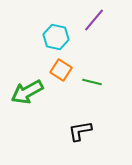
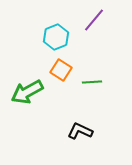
cyan hexagon: rotated 25 degrees clockwise
green line: rotated 18 degrees counterclockwise
black L-shape: rotated 35 degrees clockwise
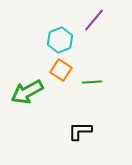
cyan hexagon: moved 4 px right, 3 px down
black L-shape: rotated 25 degrees counterclockwise
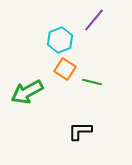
orange square: moved 4 px right, 1 px up
green line: rotated 18 degrees clockwise
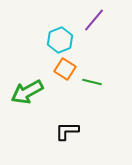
black L-shape: moved 13 px left
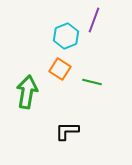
purple line: rotated 20 degrees counterclockwise
cyan hexagon: moved 6 px right, 4 px up
orange square: moved 5 px left
green arrow: rotated 128 degrees clockwise
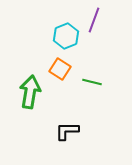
green arrow: moved 3 px right
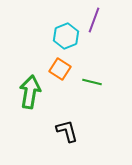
black L-shape: rotated 75 degrees clockwise
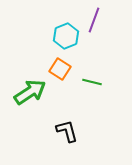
green arrow: rotated 48 degrees clockwise
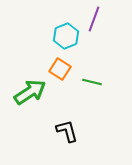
purple line: moved 1 px up
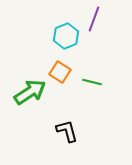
orange square: moved 3 px down
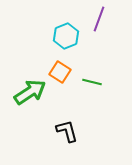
purple line: moved 5 px right
